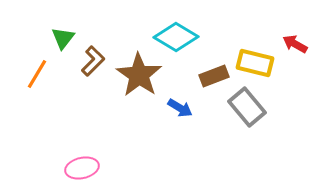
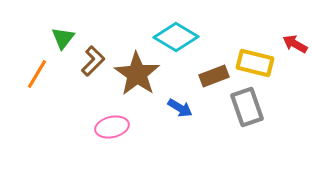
brown star: moved 2 px left, 1 px up
gray rectangle: rotated 21 degrees clockwise
pink ellipse: moved 30 px right, 41 px up
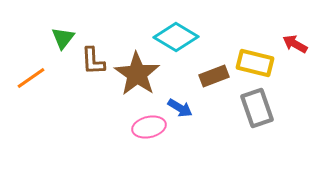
brown L-shape: rotated 132 degrees clockwise
orange line: moved 6 px left, 4 px down; rotated 24 degrees clockwise
gray rectangle: moved 10 px right, 1 px down
pink ellipse: moved 37 px right
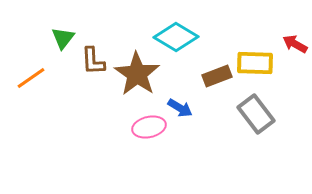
yellow rectangle: rotated 12 degrees counterclockwise
brown rectangle: moved 3 px right
gray rectangle: moved 1 px left, 6 px down; rotated 18 degrees counterclockwise
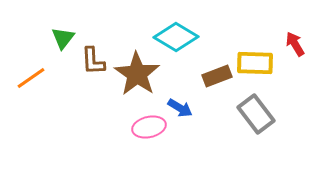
red arrow: rotated 30 degrees clockwise
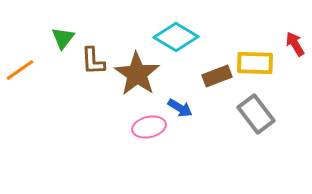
orange line: moved 11 px left, 8 px up
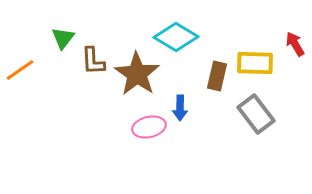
brown rectangle: rotated 56 degrees counterclockwise
blue arrow: rotated 60 degrees clockwise
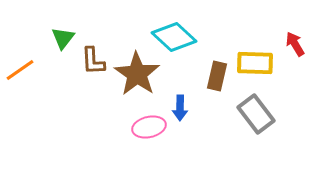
cyan diamond: moved 2 px left; rotated 12 degrees clockwise
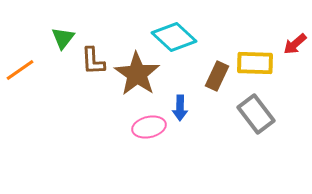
red arrow: rotated 100 degrees counterclockwise
brown rectangle: rotated 12 degrees clockwise
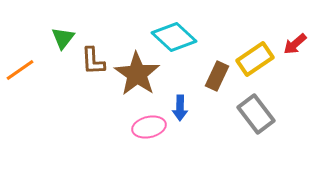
yellow rectangle: moved 4 px up; rotated 36 degrees counterclockwise
